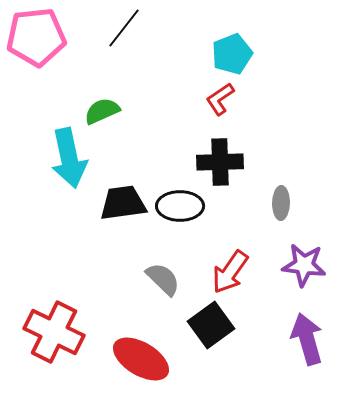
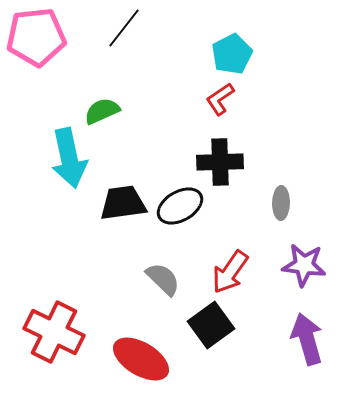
cyan pentagon: rotated 6 degrees counterclockwise
black ellipse: rotated 30 degrees counterclockwise
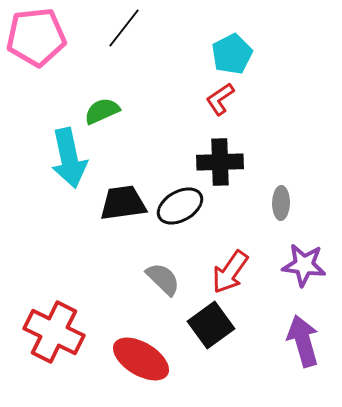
purple arrow: moved 4 px left, 2 px down
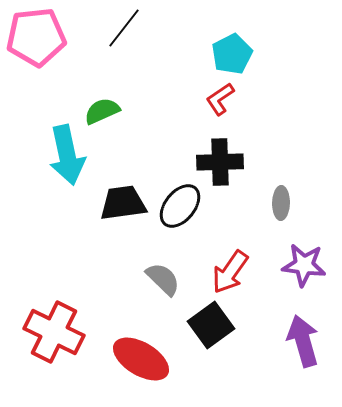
cyan arrow: moved 2 px left, 3 px up
black ellipse: rotated 21 degrees counterclockwise
